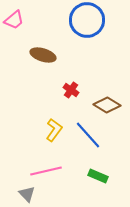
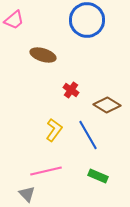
blue line: rotated 12 degrees clockwise
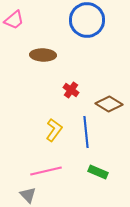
brown ellipse: rotated 15 degrees counterclockwise
brown diamond: moved 2 px right, 1 px up
blue line: moved 2 px left, 3 px up; rotated 24 degrees clockwise
green rectangle: moved 4 px up
gray triangle: moved 1 px right, 1 px down
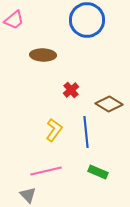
red cross: rotated 14 degrees clockwise
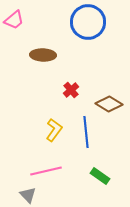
blue circle: moved 1 px right, 2 px down
green rectangle: moved 2 px right, 4 px down; rotated 12 degrees clockwise
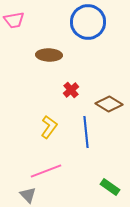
pink trapezoid: rotated 30 degrees clockwise
brown ellipse: moved 6 px right
yellow L-shape: moved 5 px left, 3 px up
pink line: rotated 8 degrees counterclockwise
green rectangle: moved 10 px right, 11 px down
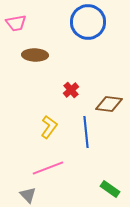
pink trapezoid: moved 2 px right, 3 px down
brown ellipse: moved 14 px left
brown diamond: rotated 24 degrees counterclockwise
pink line: moved 2 px right, 3 px up
green rectangle: moved 2 px down
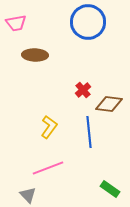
red cross: moved 12 px right
blue line: moved 3 px right
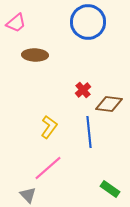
pink trapezoid: rotated 30 degrees counterclockwise
pink line: rotated 20 degrees counterclockwise
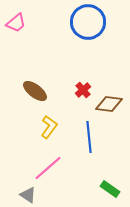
brown ellipse: moved 36 px down; rotated 35 degrees clockwise
blue line: moved 5 px down
gray triangle: rotated 12 degrees counterclockwise
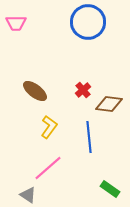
pink trapezoid: rotated 40 degrees clockwise
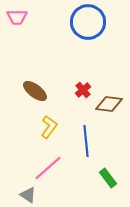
pink trapezoid: moved 1 px right, 6 px up
blue line: moved 3 px left, 4 px down
green rectangle: moved 2 px left, 11 px up; rotated 18 degrees clockwise
